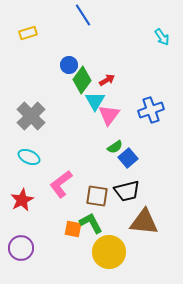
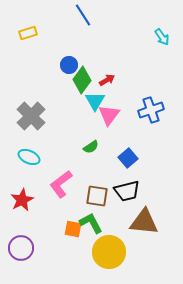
green semicircle: moved 24 px left
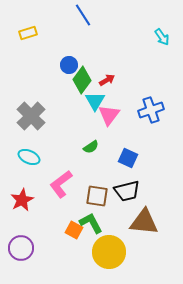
blue square: rotated 24 degrees counterclockwise
orange square: moved 1 px right, 1 px down; rotated 18 degrees clockwise
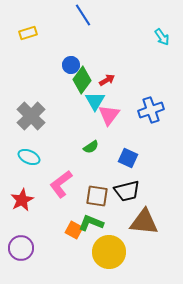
blue circle: moved 2 px right
green L-shape: rotated 40 degrees counterclockwise
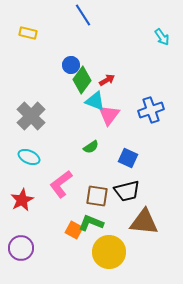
yellow rectangle: rotated 30 degrees clockwise
cyan triangle: rotated 40 degrees counterclockwise
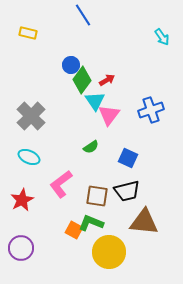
cyan triangle: rotated 35 degrees clockwise
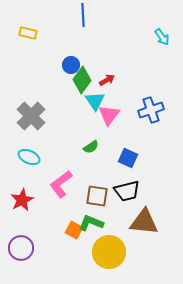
blue line: rotated 30 degrees clockwise
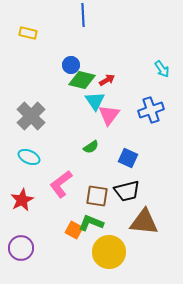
cyan arrow: moved 32 px down
green diamond: rotated 68 degrees clockwise
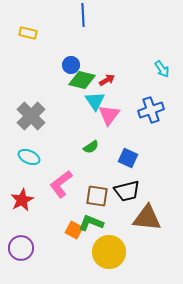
brown triangle: moved 3 px right, 4 px up
